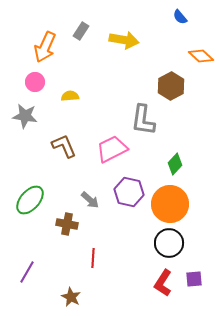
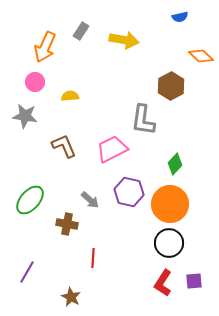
blue semicircle: rotated 63 degrees counterclockwise
purple square: moved 2 px down
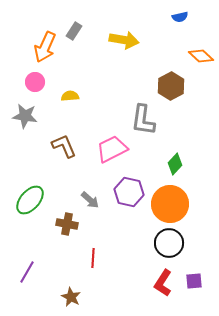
gray rectangle: moved 7 px left
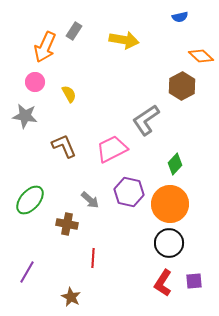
brown hexagon: moved 11 px right
yellow semicircle: moved 1 px left, 2 px up; rotated 66 degrees clockwise
gray L-shape: moved 3 px right; rotated 48 degrees clockwise
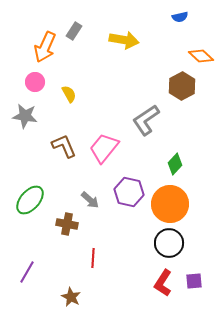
pink trapezoid: moved 8 px left, 1 px up; rotated 24 degrees counterclockwise
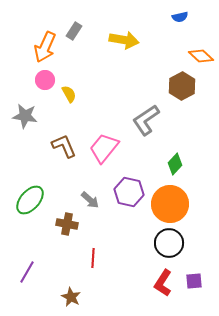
pink circle: moved 10 px right, 2 px up
